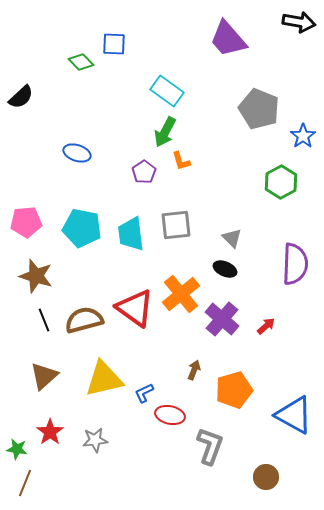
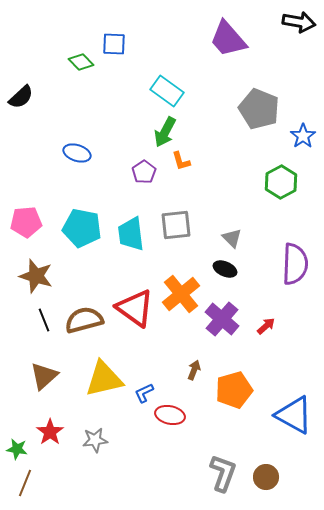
gray L-shape: moved 13 px right, 27 px down
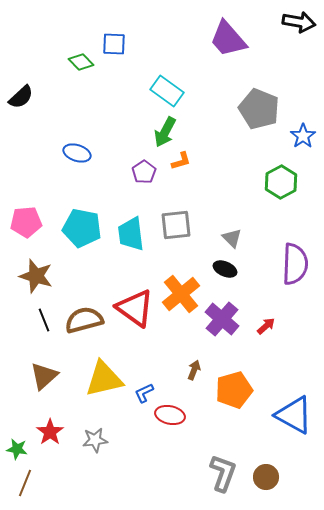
orange L-shape: rotated 90 degrees counterclockwise
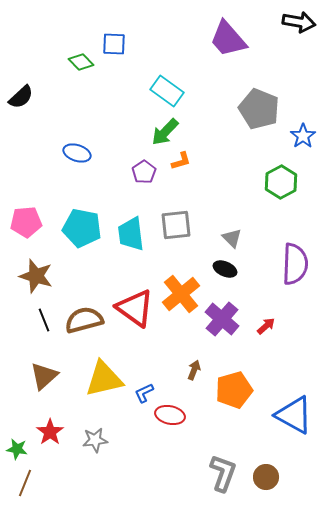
green arrow: rotated 16 degrees clockwise
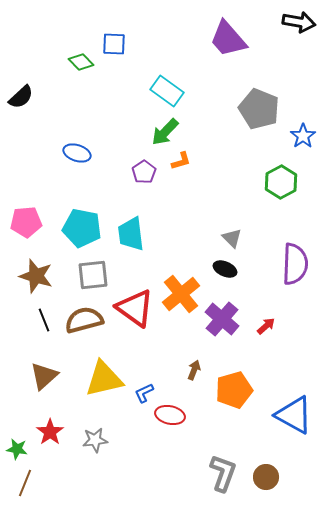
gray square: moved 83 px left, 50 px down
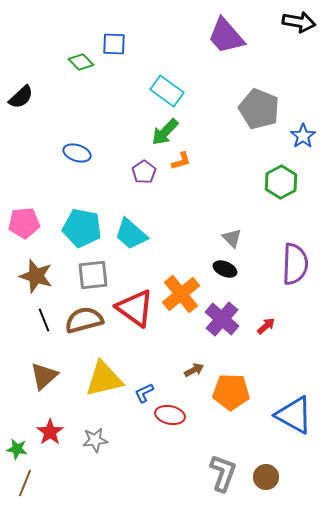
purple trapezoid: moved 2 px left, 3 px up
pink pentagon: moved 2 px left, 1 px down
cyan trapezoid: rotated 42 degrees counterclockwise
brown arrow: rotated 42 degrees clockwise
orange pentagon: moved 3 px left, 2 px down; rotated 18 degrees clockwise
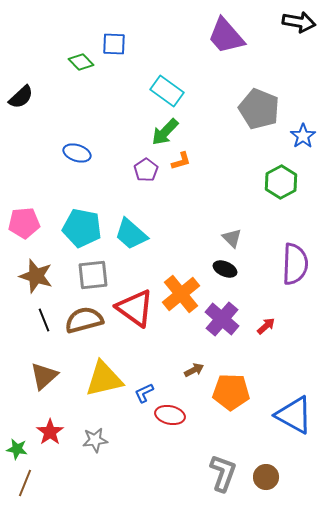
purple pentagon: moved 2 px right, 2 px up
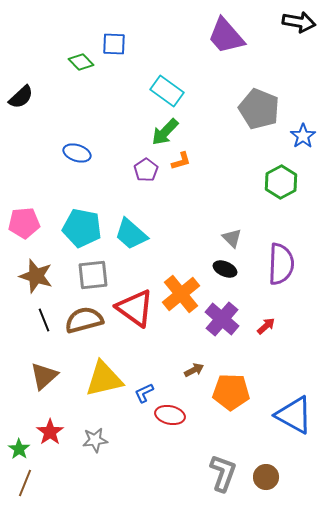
purple semicircle: moved 14 px left
green star: moved 2 px right; rotated 25 degrees clockwise
